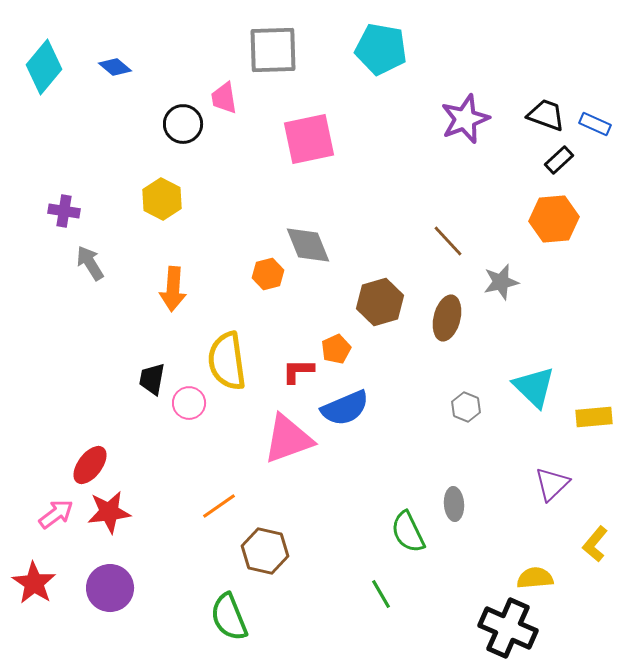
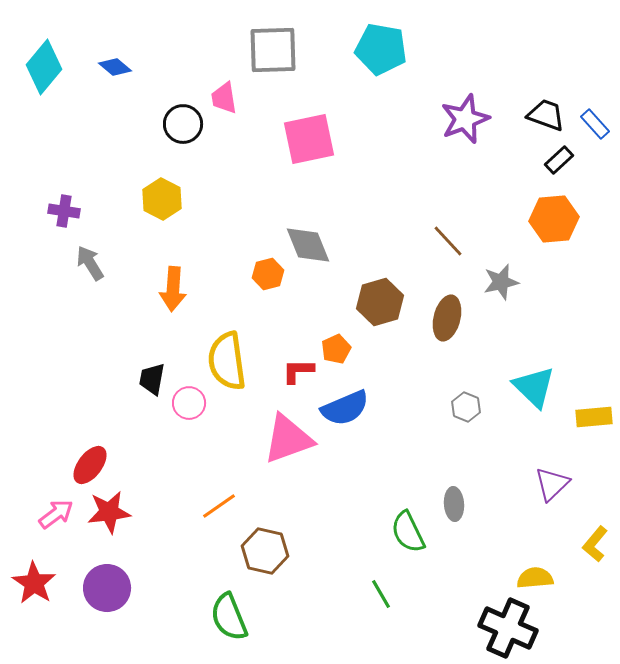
blue rectangle at (595, 124): rotated 24 degrees clockwise
purple circle at (110, 588): moved 3 px left
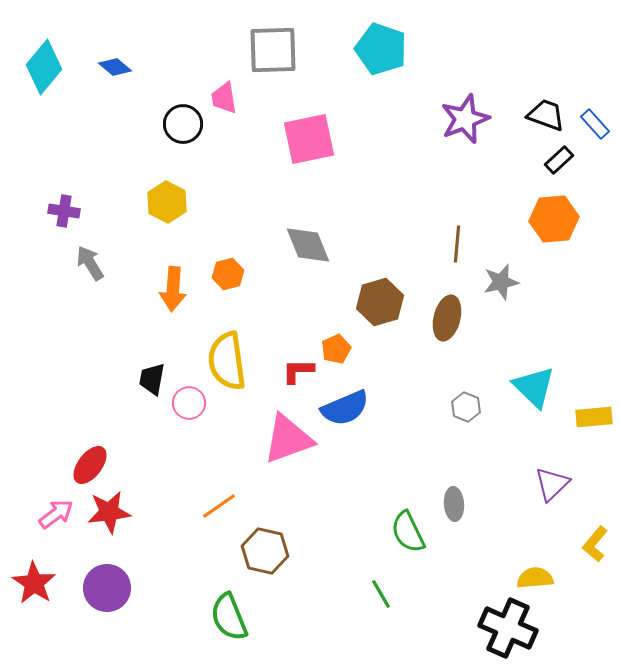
cyan pentagon at (381, 49): rotated 9 degrees clockwise
yellow hexagon at (162, 199): moved 5 px right, 3 px down
brown line at (448, 241): moved 9 px right, 3 px down; rotated 48 degrees clockwise
orange hexagon at (268, 274): moved 40 px left
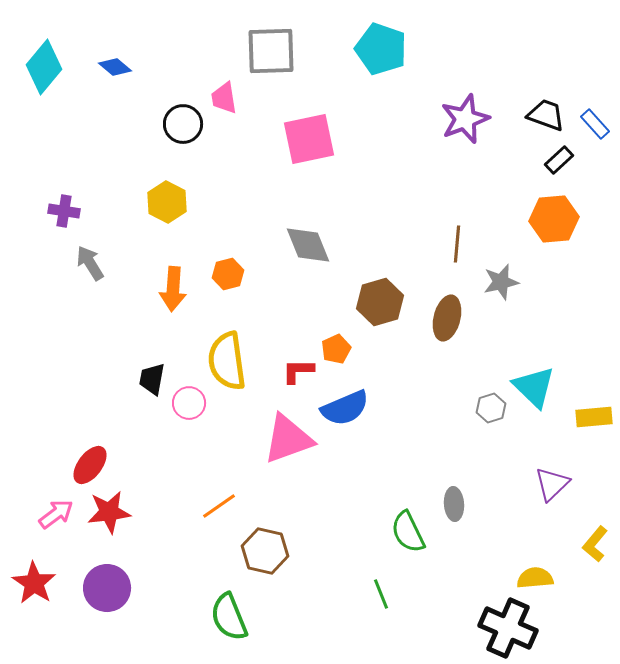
gray square at (273, 50): moved 2 px left, 1 px down
gray hexagon at (466, 407): moved 25 px right, 1 px down; rotated 20 degrees clockwise
green line at (381, 594): rotated 8 degrees clockwise
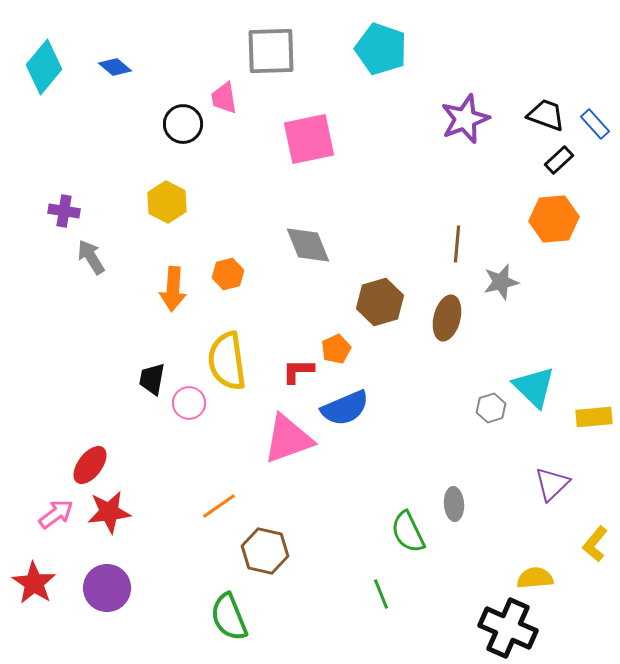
gray arrow at (90, 263): moved 1 px right, 6 px up
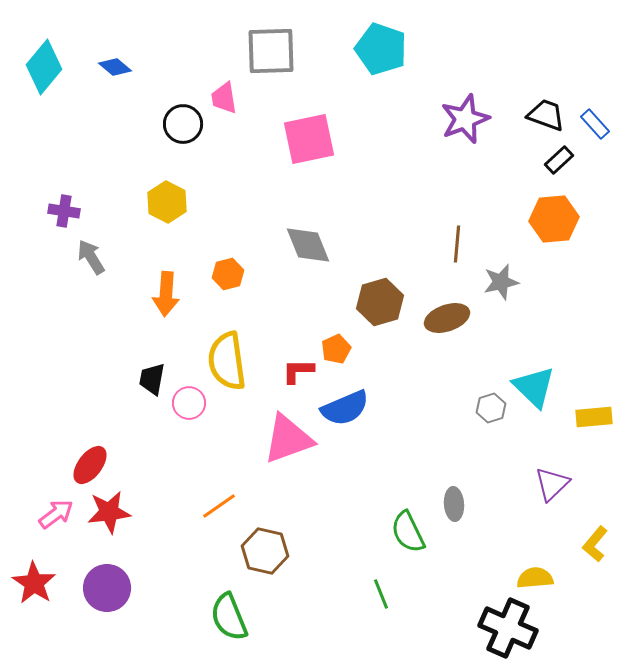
orange arrow at (173, 289): moved 7 px left, 5 px down
brown ellipse at (447, 318): rotated 57 degrees clockwise
